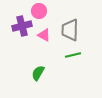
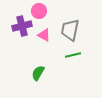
gray trapezoid: rotated 10 degrees clockwise
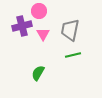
pink triangle: moved 1 px left, 1 px up; rotated 32 degrees clockwise
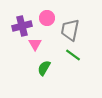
pink circle: moved 8 px right, 7 px down
pink triangle: moved 8 px left, 10 px down
green line: rotated 49 degrees clockwise
green semicircle: moved 6 px right, 5 px up
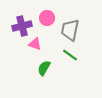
pink triangle: rotated 40 degrees counterclockwise
green line: moved 3 px left
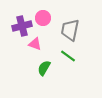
pink circle: moved 4 px left
green line: moved 2 px left, 1 px down
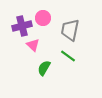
pink triangle: moved 2 px left, 1 px down; rotated 24 degrees clockwise
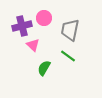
pink circle: moved 1 px right
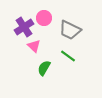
purple cross: moved 2 px right, 1 px down; rotated 18 degrees counterclockwise
gray trapezoid: rotated 75 degrees counterclockwise
pink triangle: moved 1 px right, 1 px down
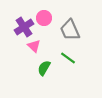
gray trapezoid: rotated 40 degrees clockwise
green line: moved 2 px down
